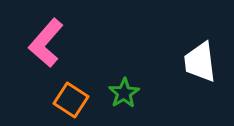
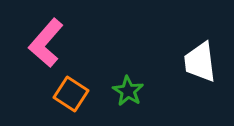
green star: moved 4 px right, 2 px up; rotated 8 degrees counterclockwise
orange square: moved 6 px up
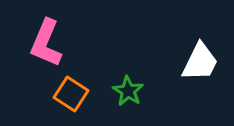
pink L-shape: rotated 18 degrees counterclockwise
white trapezoid: rotated 147 degrees counterclockwise
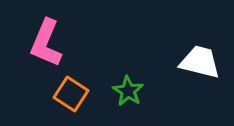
white trapezoid: rotated 102 degrees counterclockwise
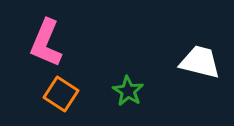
orange square: moved 10 px left
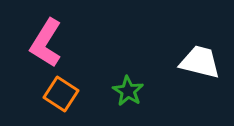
pink L-shape: rotated 9 degrees clockwise
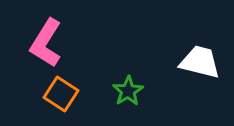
green star: rotated 8 degrees clockwise
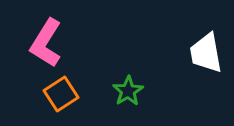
white trapezoid: moved 6 px right, 9 px up; rotated 114 degrees counterclockwise
orange square: rotated 24 degrees clockwise
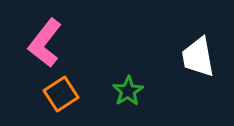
pink L-shape: moved 1 px left; rotated 6 degrees clockwise
white trapezoid: moved 8 px left, 4 px down
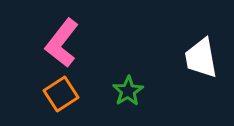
pink L-shape: moved 17 px right
white trapezoid: moved 3 px right, 1 px down
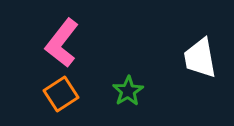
white trapezoid: moved 1 px left
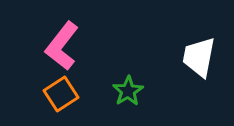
pink L-shape: moved 3 px down
white trapezoid: moved 1 px left, 1 px up; rotated 21 degrees clockwise
